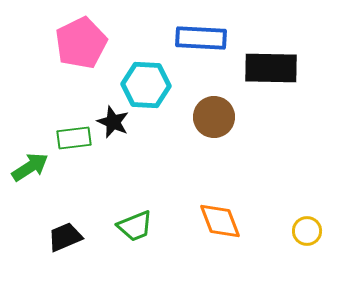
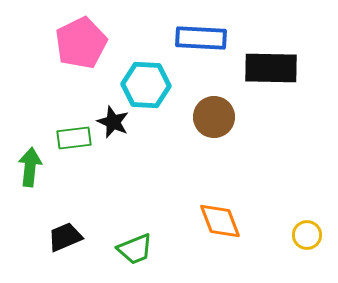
green arrow: rotated 51 degrees counterclockwise
green trapezoid: moved 23 px down
yellow circle: moved 4 px down
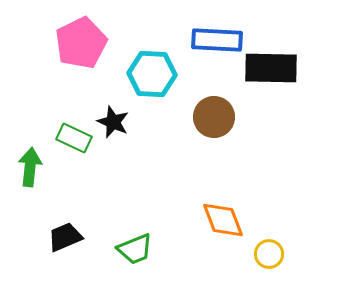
blue rectangle: moved 16 px right, 2 px down
cyan hexagon: moved 6 px right, 11 px up
green rectangle: rotated 32 degrees clockwise
orange diamond: moved 3 px right, 1 px up
yellow circle: moved 38 px left, 19 px down
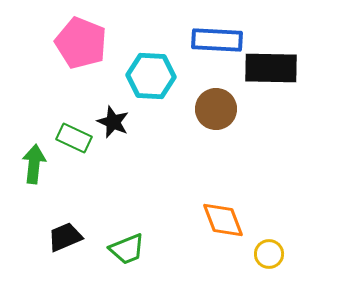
pink pentagon: rotated 24 degrees counterclockwise
cyan hexagon: moved 1 px left, 2 px down
brown circle: moved 2 px right, 8 px up
green arrow: moved 4 px right, 3 px up
green trapezoid: moved 8 px left
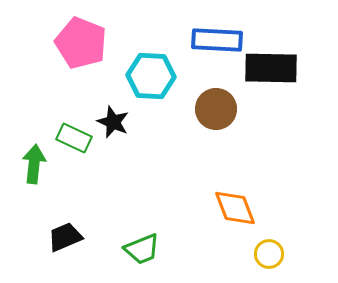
orange diamond: moved 12 px right, 12 px up
green trapezoid: moved 15 px right
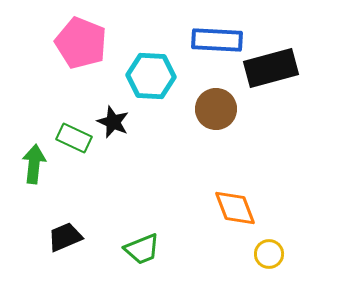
black rectangle: rotated 16 degrees counterclockwise
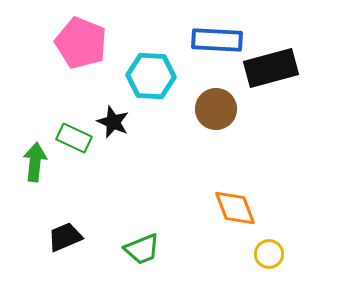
green arrow: moved 1 px right, 2 px up
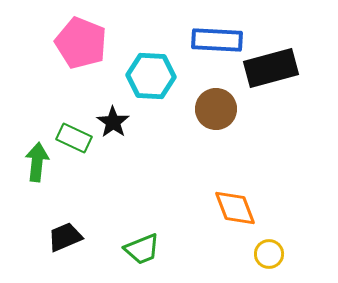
black star: rotated 12 degrees clockwise
green arrow: moved 2 px right
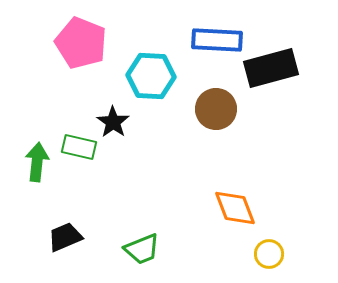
green rectangle: moved 5 px right, 9 px down; rotated 12 degrees counterclockwise
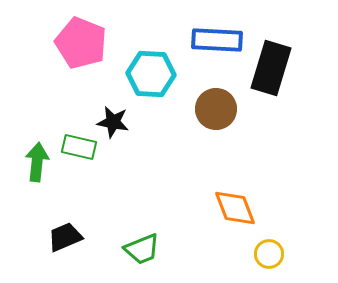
black rectangle: rotated 58 degrees counterclockwise
cyan hexagon: moved 2 px up
black star: rotated 24 degrees counterclockwise
